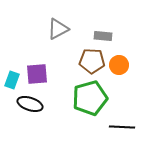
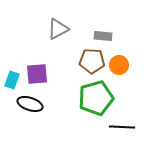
green pentagon: moved 6 px right
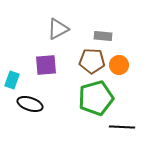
purple square: moved 9 px right, 9 px up
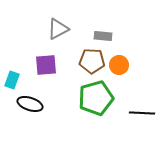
black line: moved 20 px right, 14 px up
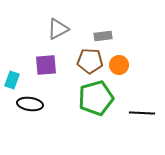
gray rectangle: rotated 12 degrees counterclockwise
brown pentagon: moved 2 px left
black ellipse: rotated 10 degrees counterclockwise
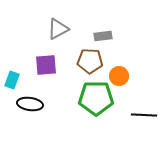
orange circle: moved 11 px down
green pentagon: rotated 16 degrees clockwise
black line: moved 2 px right, 2 px down
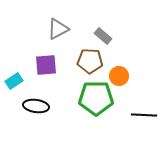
gray rectangle: rotated 48 degrees clockwise
cyan rectangle: moved 2 px right, 1 px down; rotated 36 degrees clockwise
black ellipse: moved 6 px right, 2 px down
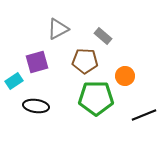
brown pentagon: moved 5 px left
purple square: moved 9 px left, 3 px up; rotated 10 degrees counterclockwise
orange circle: moved 6 px right
black line: rotated 25 degrees counterclockwise
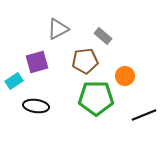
brown pentagon: rotated 10 degrees counterclockwise
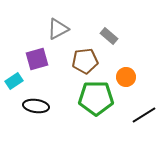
gray rectangle: moved 6 px right
purple square: moved 3 px up
orange circle: moved 1 px right, 1 px down
black line: rotated 10 degrees counterclockwise
